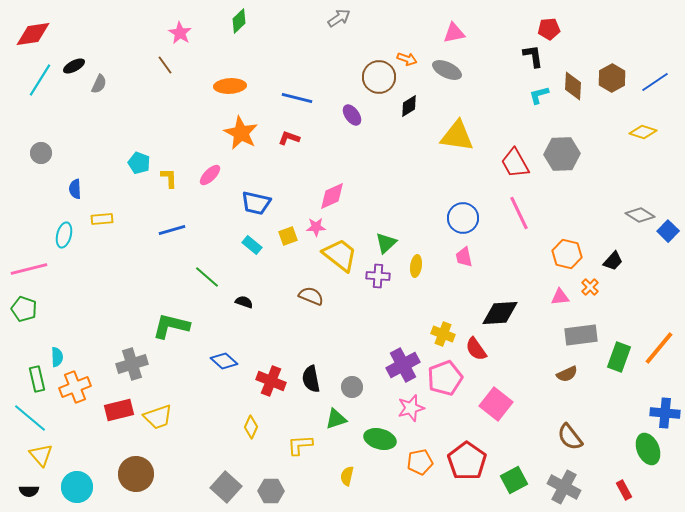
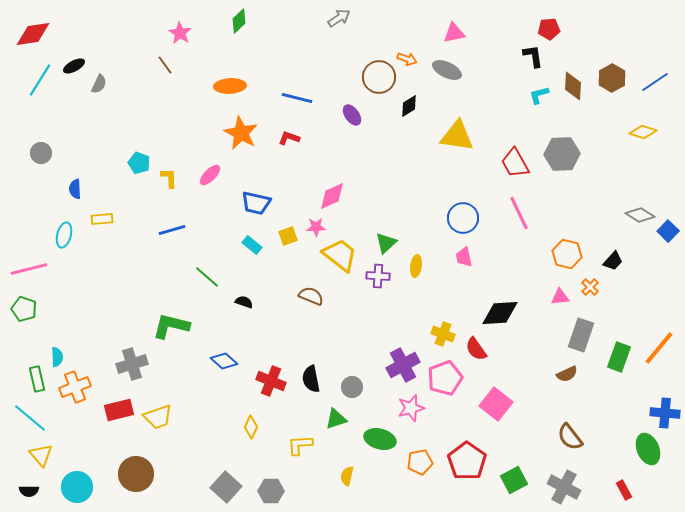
gray rectangle at (581, 335): rotated 64 degrees counterclockwise
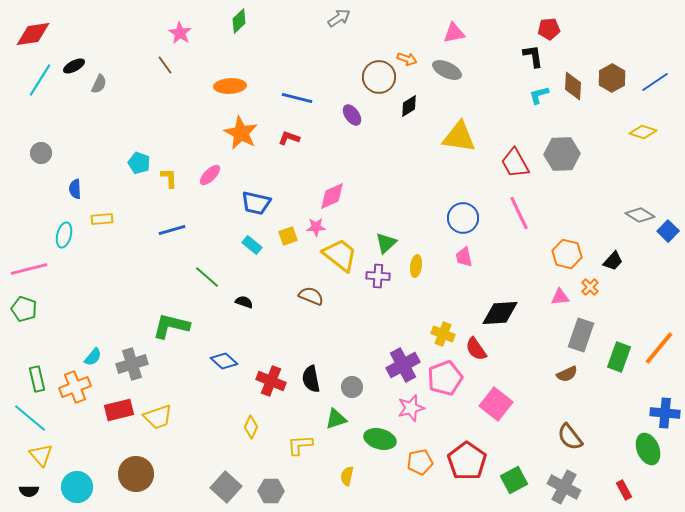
yellow triangle at (457, 136): moved 2 px right, 1 px down
cyan semicircle at (57, 357): moved 36 px right; rotated 42 degrees clockwise
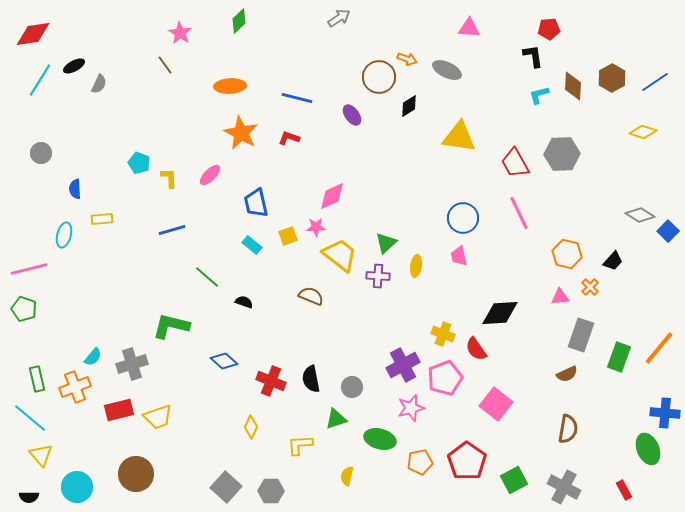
pink triangle at (454, 33): moved 15 px right, 5 px up; rotated 15 degrees clockwise
blue trapezoid at (256, 203): rotated 64 degrees clockwise
pink trapezoid at (464, 257): moved 5 px left, 1 px up
brown semicircle at (570, 437): moved 2 px left, 8 px up; rotated 132 degrees counterclockwise
black semicircle at (29, 491): moved 6 px down
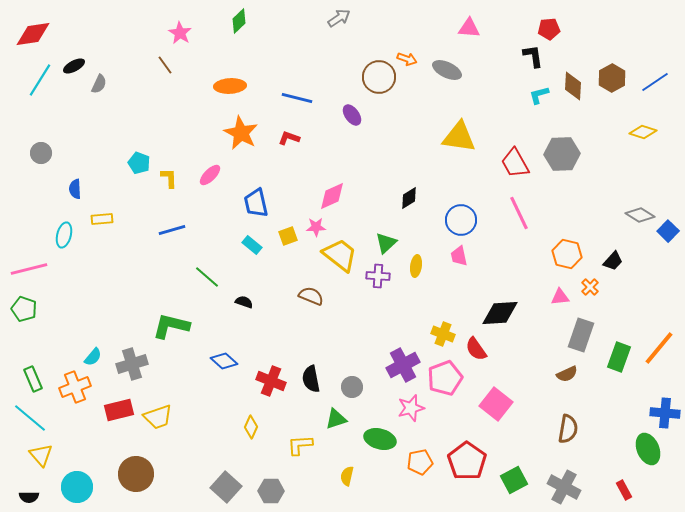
black diamond at (409, 106): moved 92 px down
blue circle at (463, 218): moved 2 px left, 2 px down
green rectangle at (37, 379): moved 4 px left; rotated 10 degrees counterclockwise
